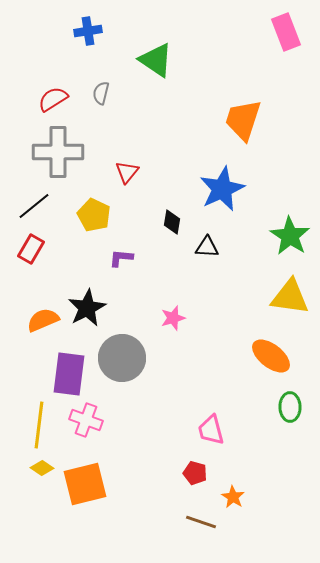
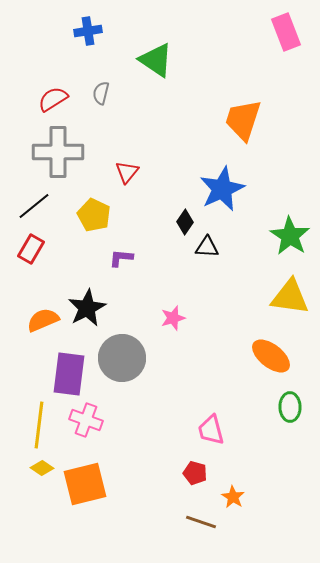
black diamond: moved 13 px right; rotated 25 degrees clockwise
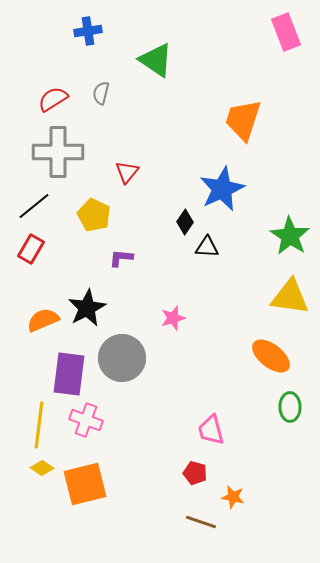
orange star: rotated 20 degrees counterclockwise
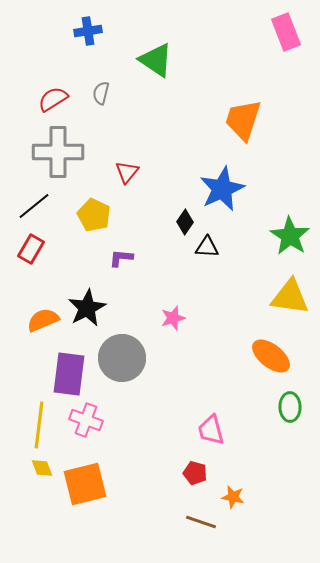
yellow diamond: rotated 35 degrees clockwise
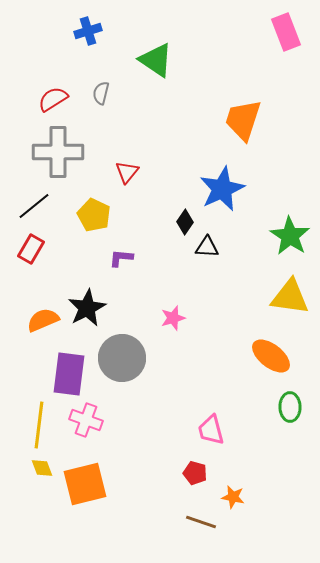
blue cross: rotated 8 degrees counterclockwise
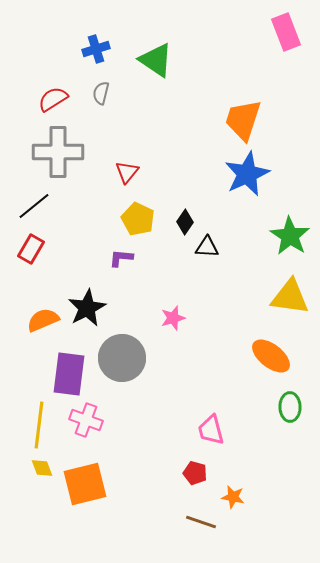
blue cross: moved 8 px right, 18 px down
blue star: moved 25 px right, 15 px up
yellow pentagon: moved 44 px right, 4 px down
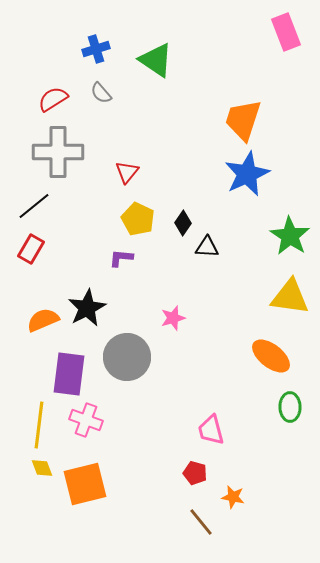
gray semicircle: rotated 55 degrees counterclockwise
black diamond: moved 2 px left, 1 px down
gray circle: moved 5 px right, 1 px up
brown line: rotated 32 degrees clockwise
